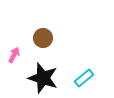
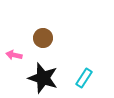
pink arrow: rotated 105 degrees counterclockwise
cyan rectangle: rotated 18 degrees counterclockwise
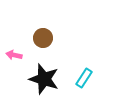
black star: moved 1 px right, 1 px down
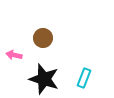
cyan rectangle: rotated 12 degrees counterclockwise
